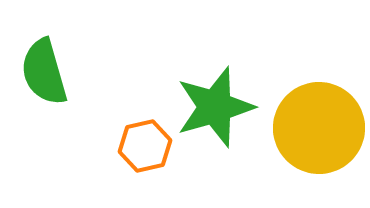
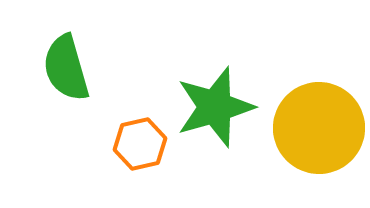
green semicircle: moved 22 px right, 4 px up
orange hexagon: moved 5 px left, 2 px up
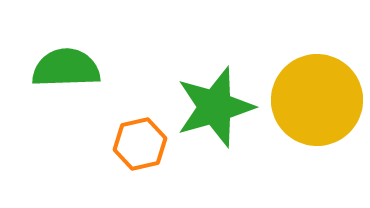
green semicircle: rotated 104 degrees clockwise
yellow circle: moved 2 px left, 28 px up
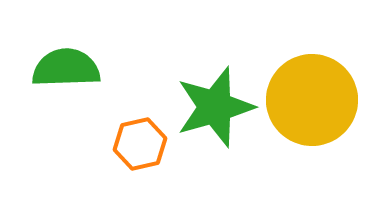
yellow circle: moved 5 px left
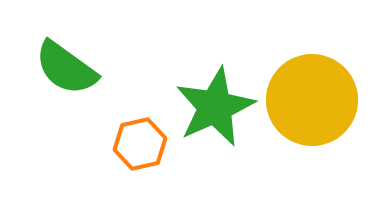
green semicircle: rotated 142 degrees counterclockwise
green star: rotated 8 degrees counterclockwise
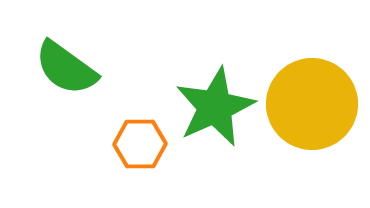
yellow circle: moved 4 px down
orange hexagon: rotated 12 degrees clockwise
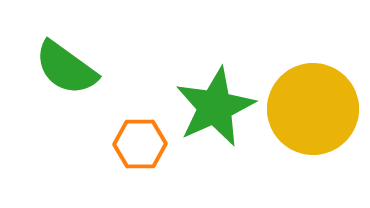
yellow circle: moved 1 px right, 5 px down
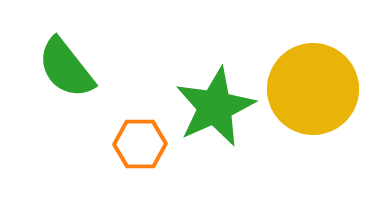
green semicircle: rotated 16 degrees clockwise
yellow circle: moved 20 px up
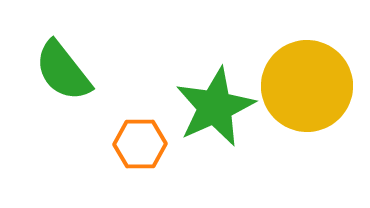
green semicircle: moved 3 px left, 3 px down
yellow circle: moved 6 px left, 3 px up
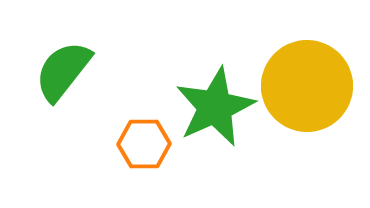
green semicircle: rotated 76 degrees clockwise
orange hexagon: moved 4 px right
